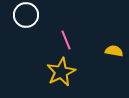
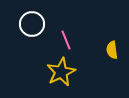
white circle: moved 6 px right, 9 px down
yellow semicircle: moved 2 px left, 1 px up; rotated 108 degrees counterclockwise
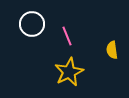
pink line: moved 1 px right, 4 px up
yellow star: moved 8 px right
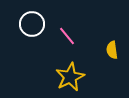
pink line: rotated 18 degrees counterclockwise
yellow star: moved 1 px right, 5 px down
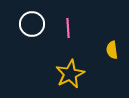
pink line: moved 1 px right, 8 px up; rotated 36 degrees clockwise
yellow star: moved 3 px up
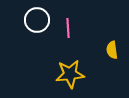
white circle: moved 5 px right, 4 px up
yellow star: rotated 20 degrees clockwise
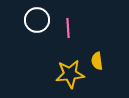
yellow semicircle: moved 15 px left, 11 px down
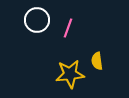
pink line: rotated 24 degrees clockwise
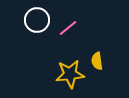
pink line: rotated 30 degrees clockwise
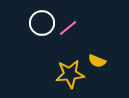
white circle: moved 5 px right, 3 px down
yellow semicircle: rotated 60 degrees counterclockwise
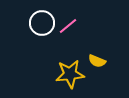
pink line: moved 2 px up
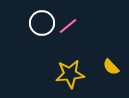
yellow semicircle: moved 14 px right, 6 px down; rotated 24 degrees clockwise
